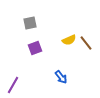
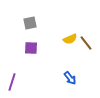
yellow semicircle: moved 1 px right, 1 px up
purple square: moved 4 px left; rotated 24 degrees clockwise
blue arrow: moved 9 px right, 1 px down
purple line: moved 1 px left, 3 px up; rotated 12 degrees counterclockwise
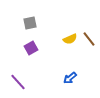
brown line: moved 3 px right, 4 px up
purple square: rotated 32 degrees counterclockwise
blue arrow: rotated 88 degrees clockwise
purple line: moved 6 px right; rotated 60 degrees counterclockwise
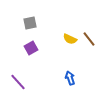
yellow semicircle: rotated 48 degrees clockwise
blue arrow: rotated 112 degrees clockwise
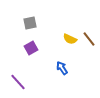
blue arrow: moved 8 px left, 10 px up; rotated 16 degrees counterclockwise
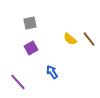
yellow semicircle: rotated 16 degrees clockwise
blue arrow: moved 10 px left, 4 px down
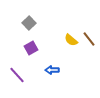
gray square: moved 1 px left; rotated 32 degrees counterclockwise
yellow semicircle: moved 1 px right, 1 px down
blue arrow: moved 2 px up; rotated 56 degrees counterclockwise
purple line: moved 1 px left, 7 px up
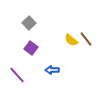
brown line: moved 3 px left
purple square: rotated 24 degrees counterclockwise
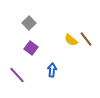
blue arrow: rotated 96 degrees clockwise
